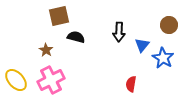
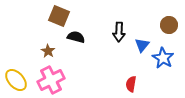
brown square: rotated 35 degrees clockwise
brown star: moved 2 px right, 1 px down
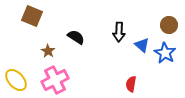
brown square: moved 27 px left
black semicircle: rotated 18 degrees clockwise
blue triangle: rotated 28 degrees counterclockwise
blue star: moved 2 px right, 5 px up
pink cross: moved 4 px right
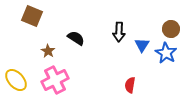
brown circle: moved 2 px right, 4 px down
black semicircle: moved 1 px down
blue triangle: rotated 21 degrees clockwise
blue star: moved 1 px right
red semicircle: moved 1 px left, 1 px down
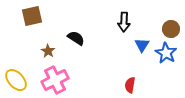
brown square: rotated 35 degrees counterclockwise
black arrow: moved 5 px right, 10 px up
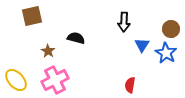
black semicircle: rotated 18 degrees counterclockwise
